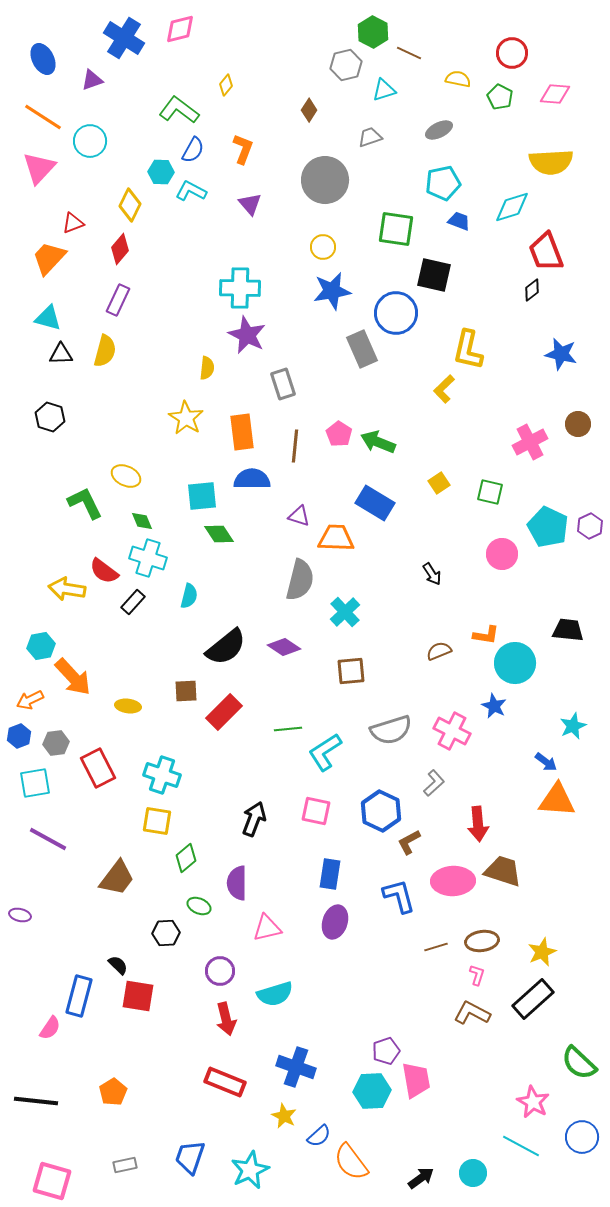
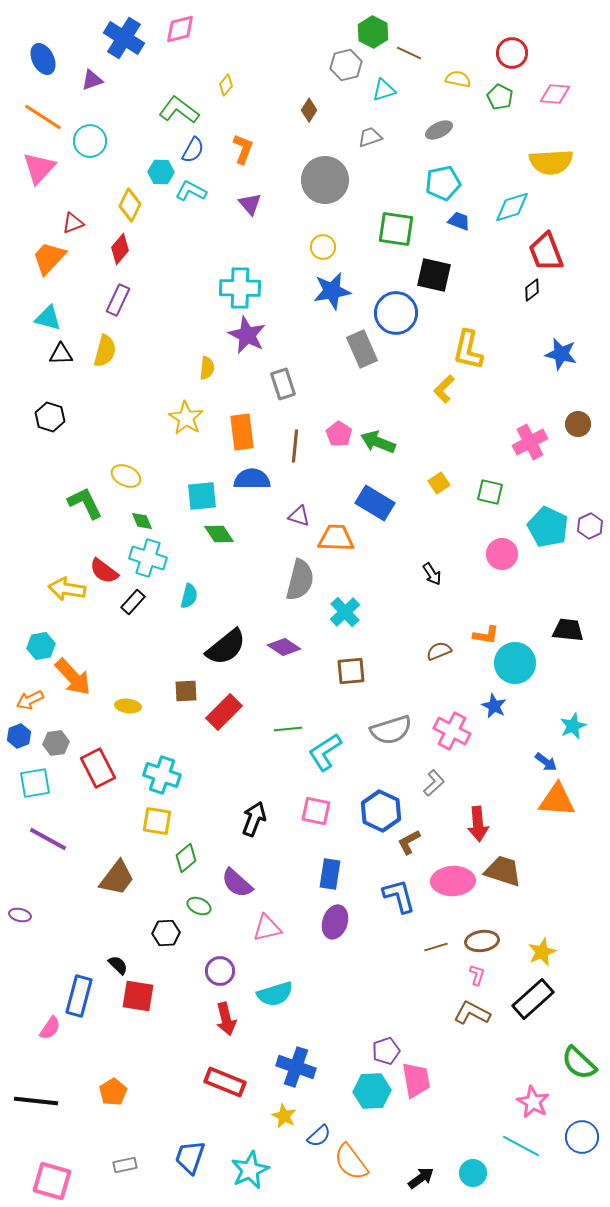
purple semicircle at (237, 883): rotated 48 degrees counterclockwise
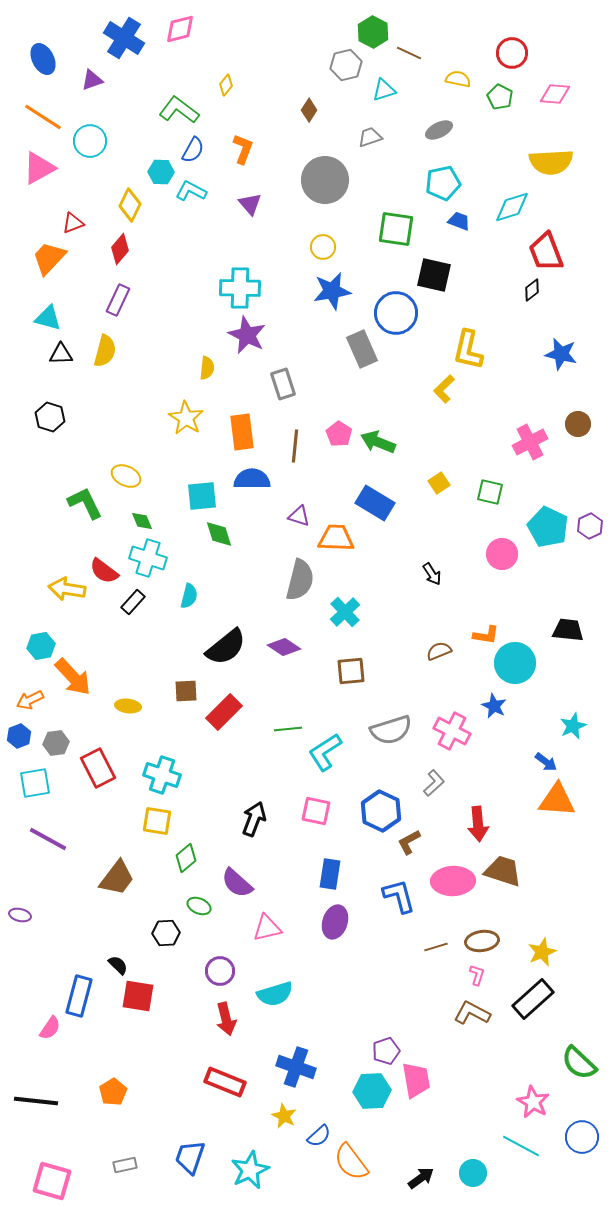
pink triangle at (39, 168): rotated 18 degrees clockwise
green diamond at (219, 534): rotated 16 degrees clockwise
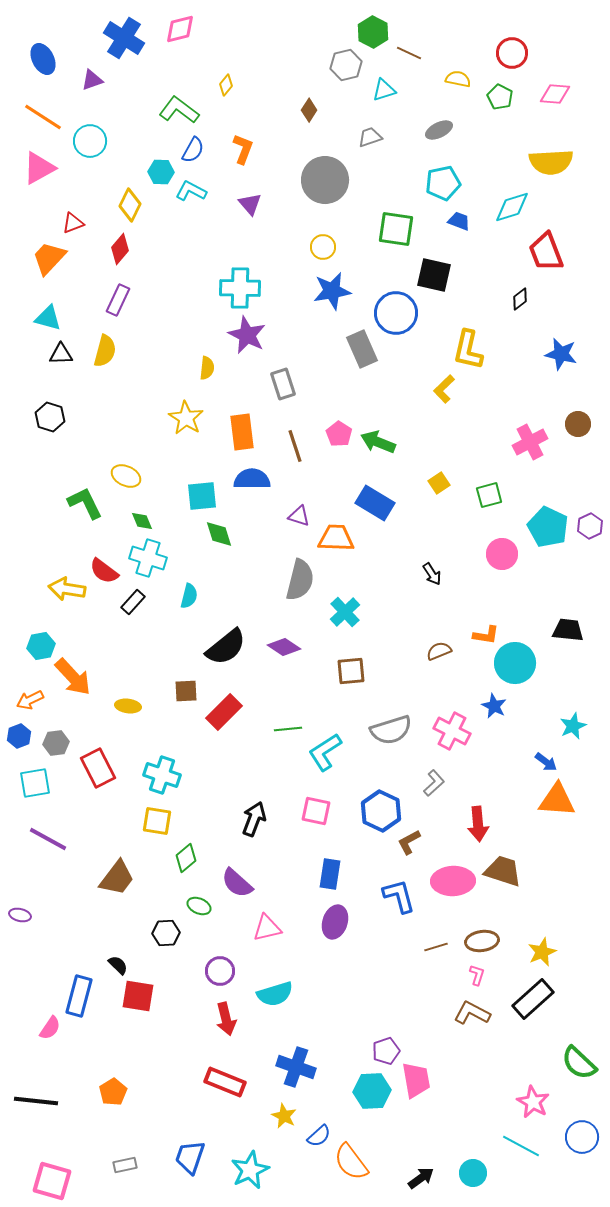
black diamond at (532, 290): moved 12 px left, 9 px down
brown line at (295, 446): rotated 24 degrees counterclockwise
green square at (490, 492): moved 1 px left, 3 px down; rotated 28 degrees counterclockwise
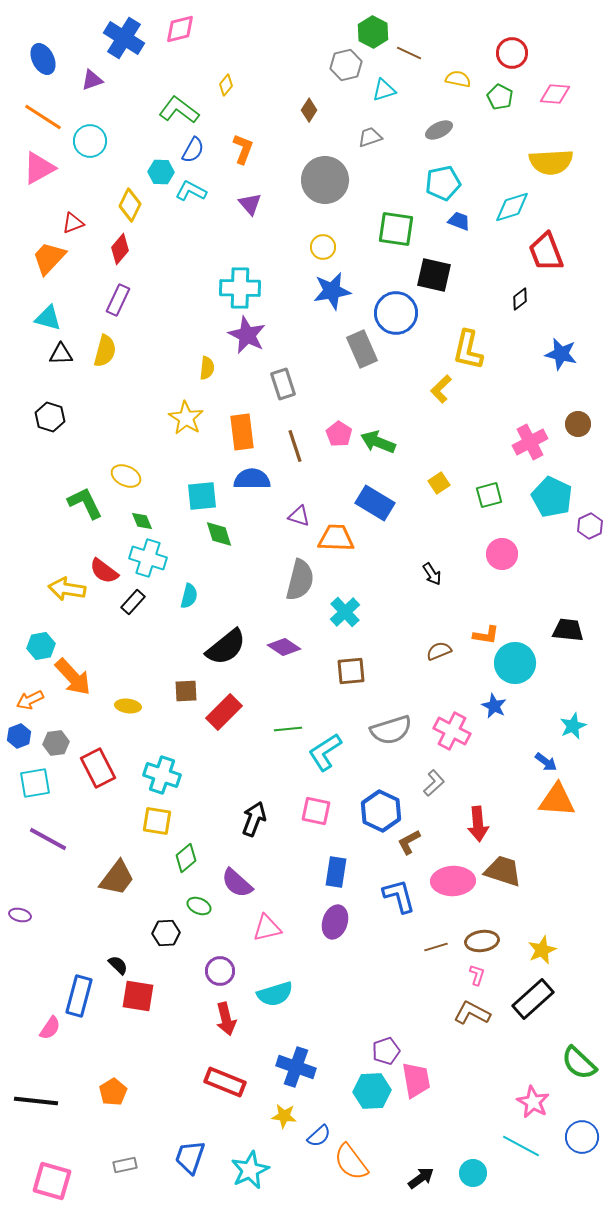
yellow L-shape at (444, 389): moved 3 px left
cyan pentagon at (548, 527): moved 4 px right, 30 px up
blue rectangle at (330, 874): moved 6 px right, 2 px up
yellow star at (542, 952): moved 2 px up
yellow star at (284, 1116): rotated 20 degrees counterclockwise
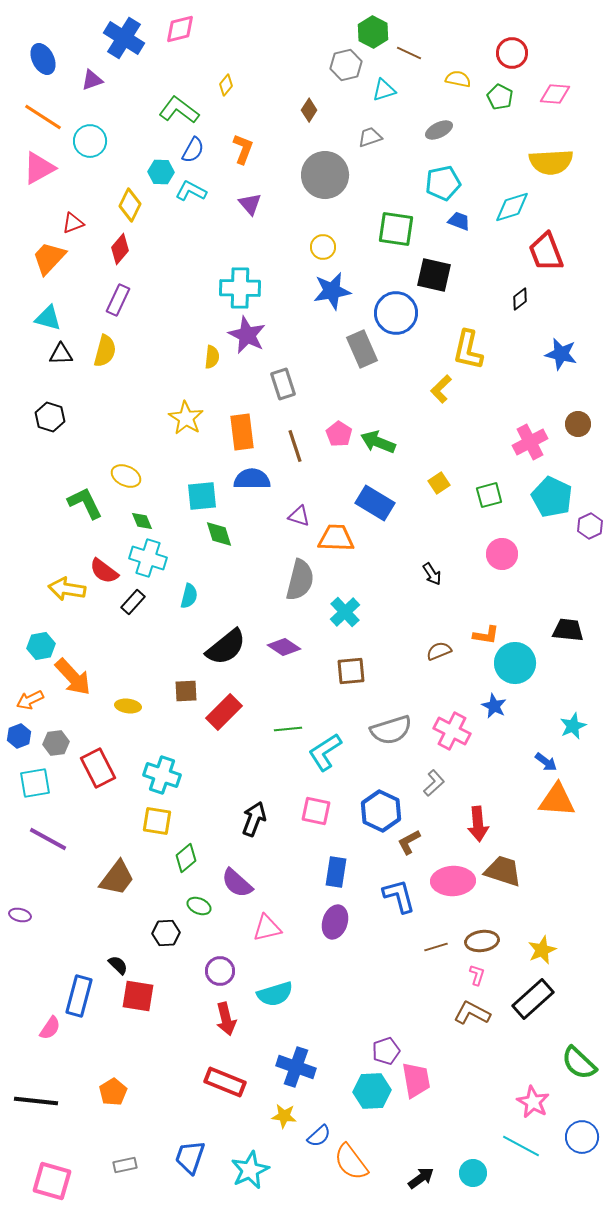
gray circle at (325, 180): moved 5 px up
yellow semicircle at (207, 368): moved 5 px right, 11 px up
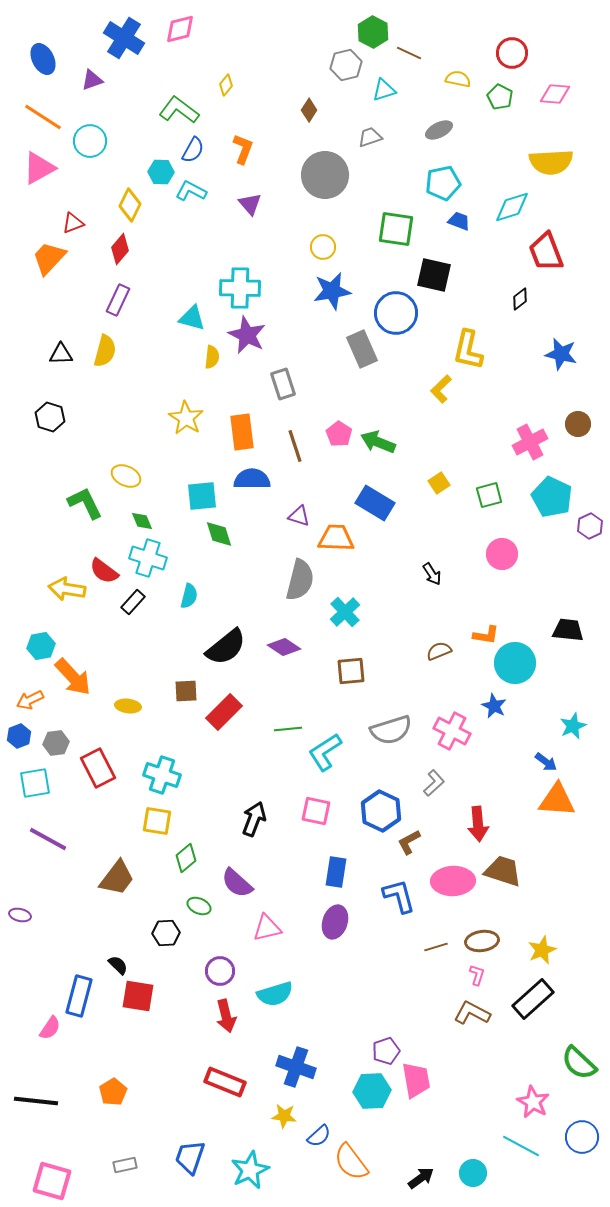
cyan triangle at (48, 318): moved 144 px right
red arrow at (226, 1019): moved 3 px up
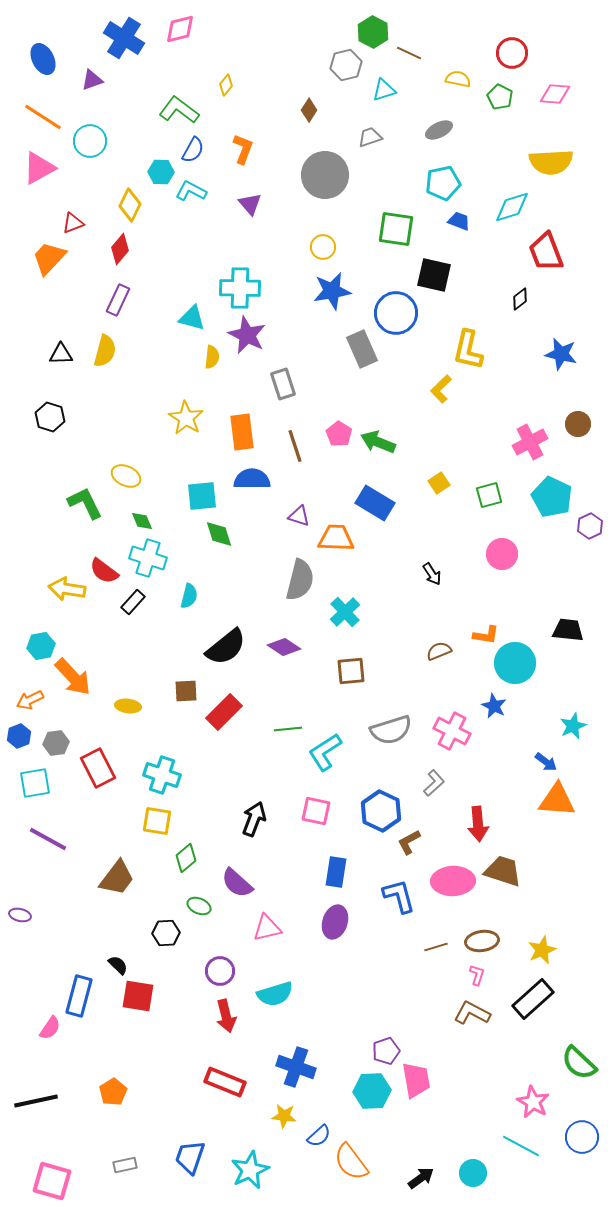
black line at (36, 1101): rotated 18 degrees counterclockwise
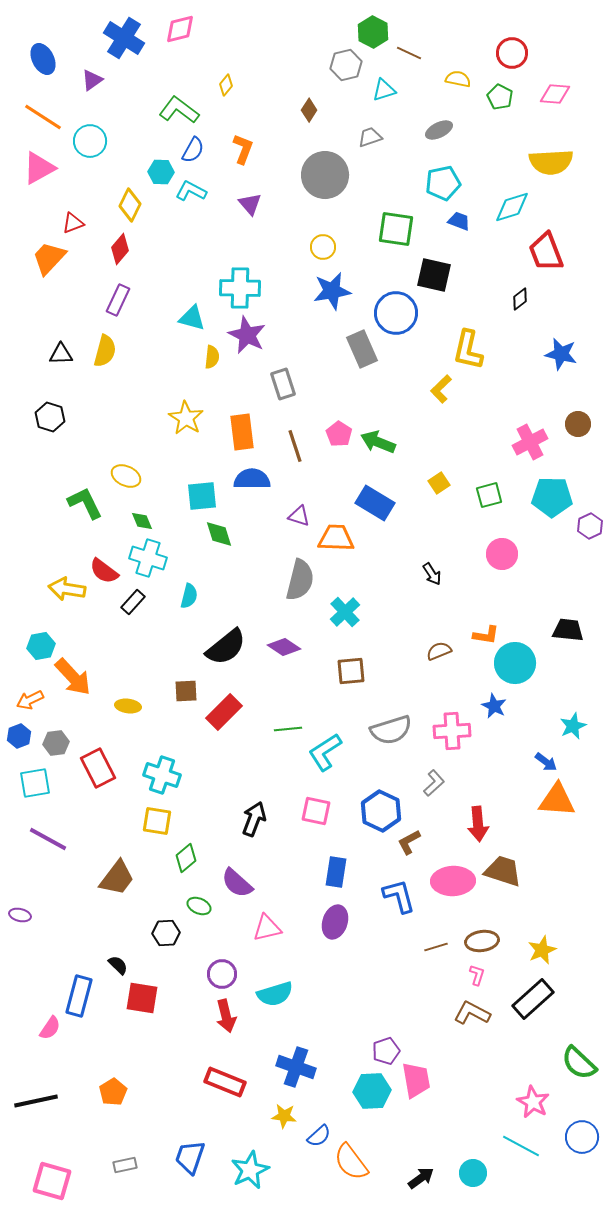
purple triangle at (92, 80): rotated 15 degrees counterclockwise
cyan pentagon at (552, 497): rotated 24 degrees counterclockwise
pink cross at (452, 731): rotated 30 degrees counterclockwise
purple circle at (220, 971): moved 2 px right, 3 px down
red square at (138, 996): moved 4 px right, 2 px down
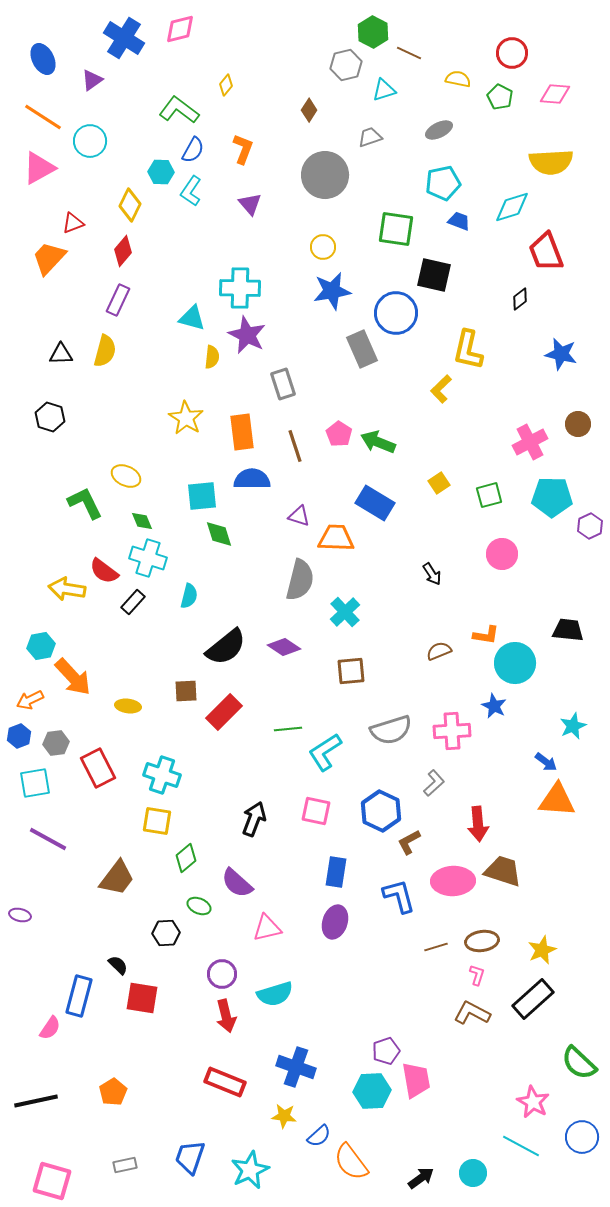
cyan L-shape at (191, 191): rotated 84 degrees counterclockwise
red diamond at (120, 249): moved 3 px right, 2 px down
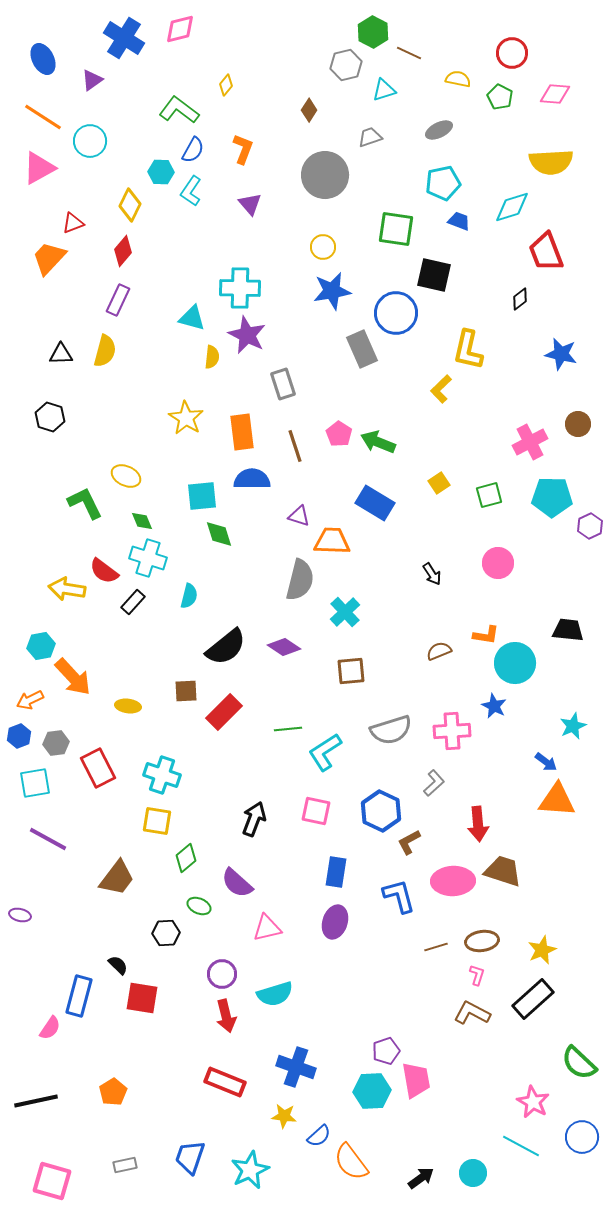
orange trapezoid at (336, 538): moved 4 px left, 3 px down
pink circle at (502, 554): moved 4 px left, 9 px down
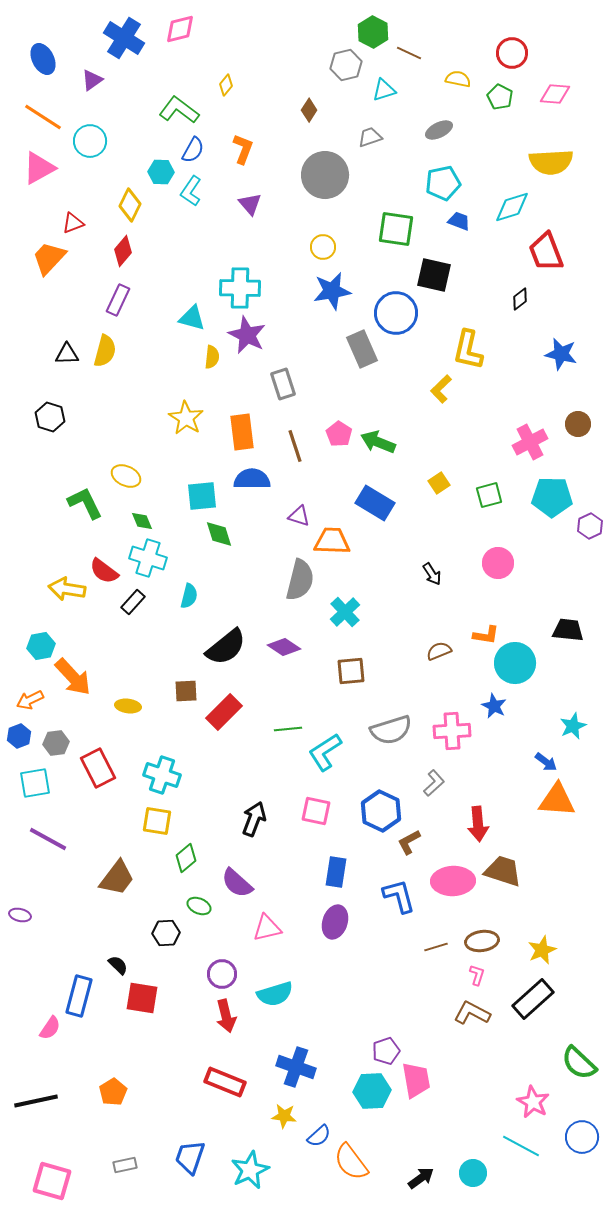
black triangle at (61, 354): moved 6 px right
